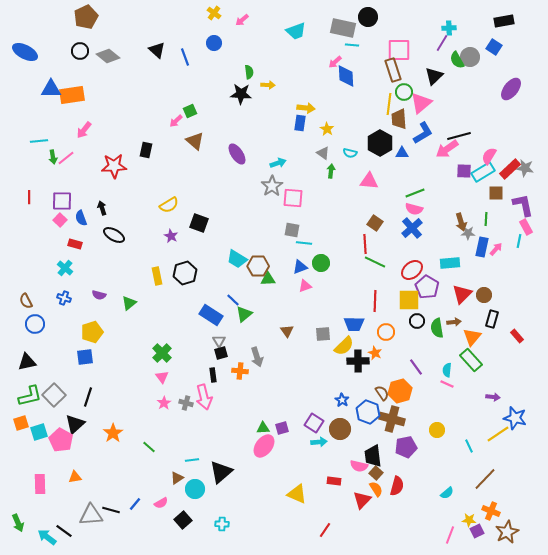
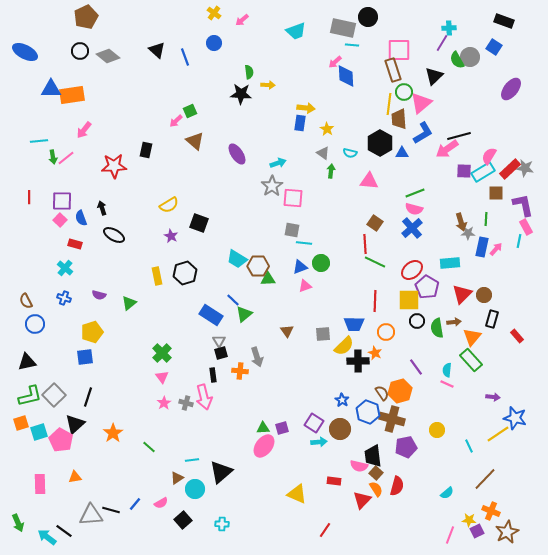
black rectangle at (504, 21): rotated 30 degrees clockwise
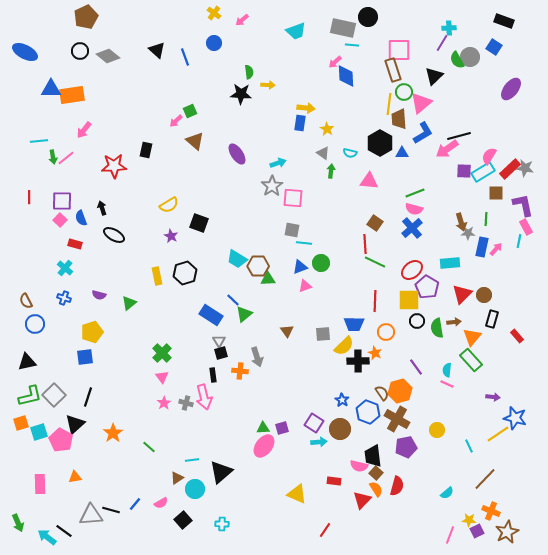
brown cross at (392, 419): moved 5 px right; rotated 15 degrees clockwise
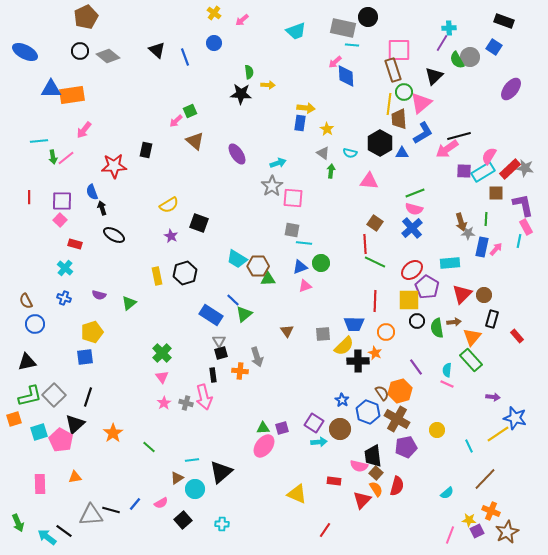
blue semicircle at (81, 218): moved 11 px right, 26 px up
orange square at (21, 423): moved 7 px left, 4 px up
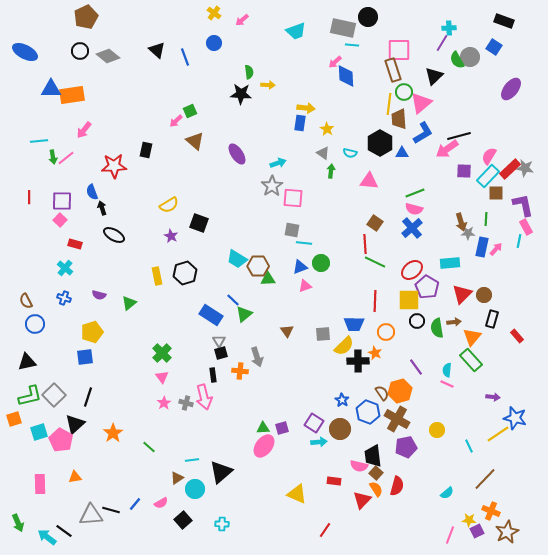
cyan rectangle at (483, 172): moved 5 px right, 4 px down; rotated 15 degrees counterclockwise
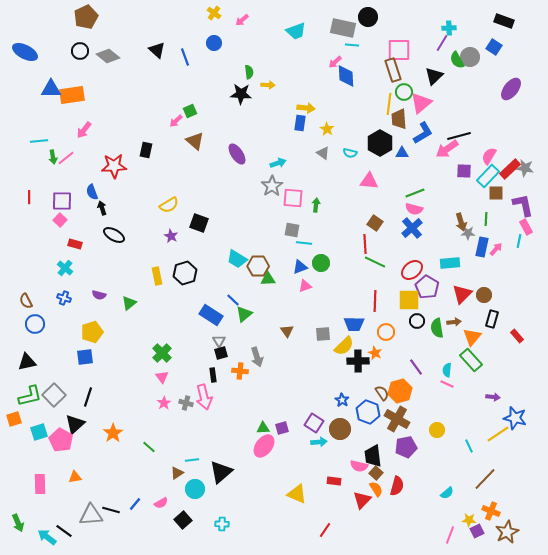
green arrow at (331, 171): moved 15 px left, 34 px down
brown triangle at (177, 478): moved 5 px up
